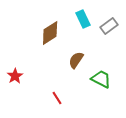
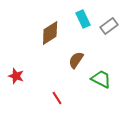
red star: moved 1 px right; rotated 21 degrees counterclockwise
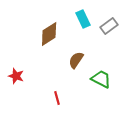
brown diamond: moved 1 px left, 1 px down
red line: rotated 16 degrees clockwise
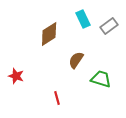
green trapezoid: rotated 10 degrees counterclockwise
